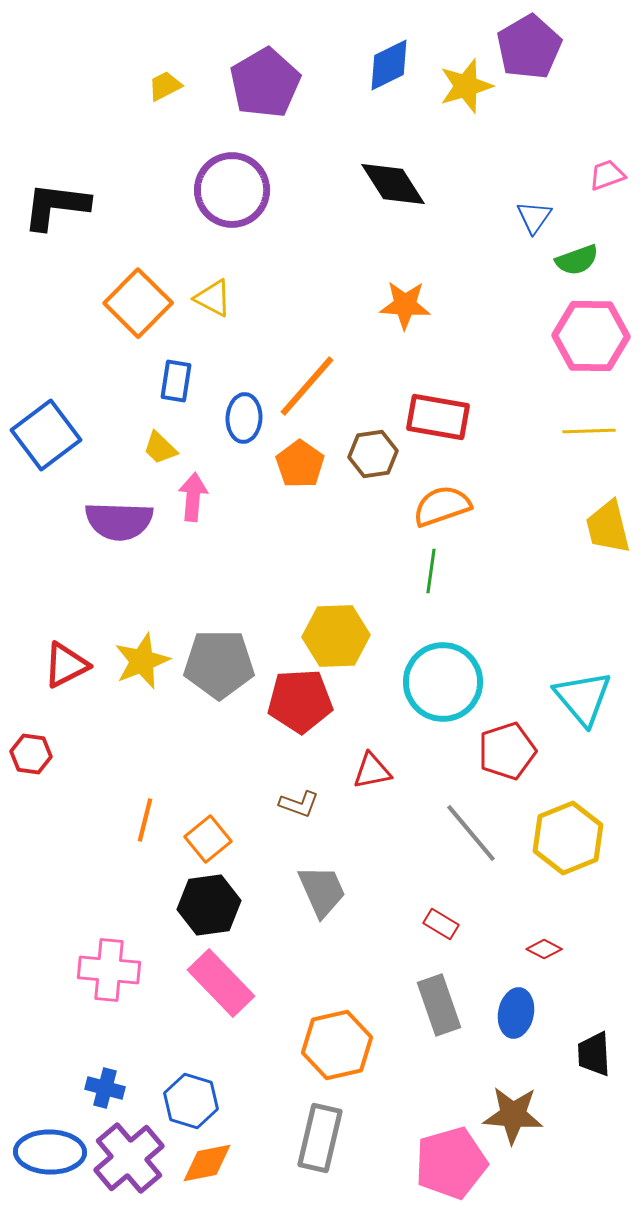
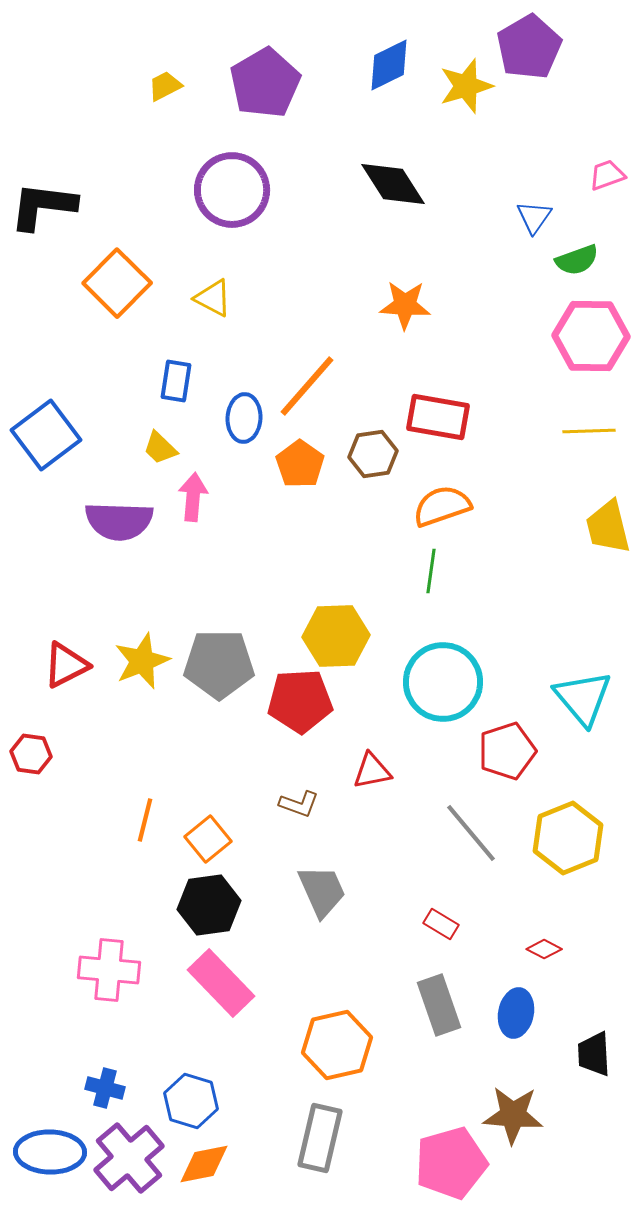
black L-shape at (56, 206): moved 13 px left
orange square at (138, 303): moved 21 px left, 20 px up
orange diamond at (207, 1163): moved 3 px left, 1 px down
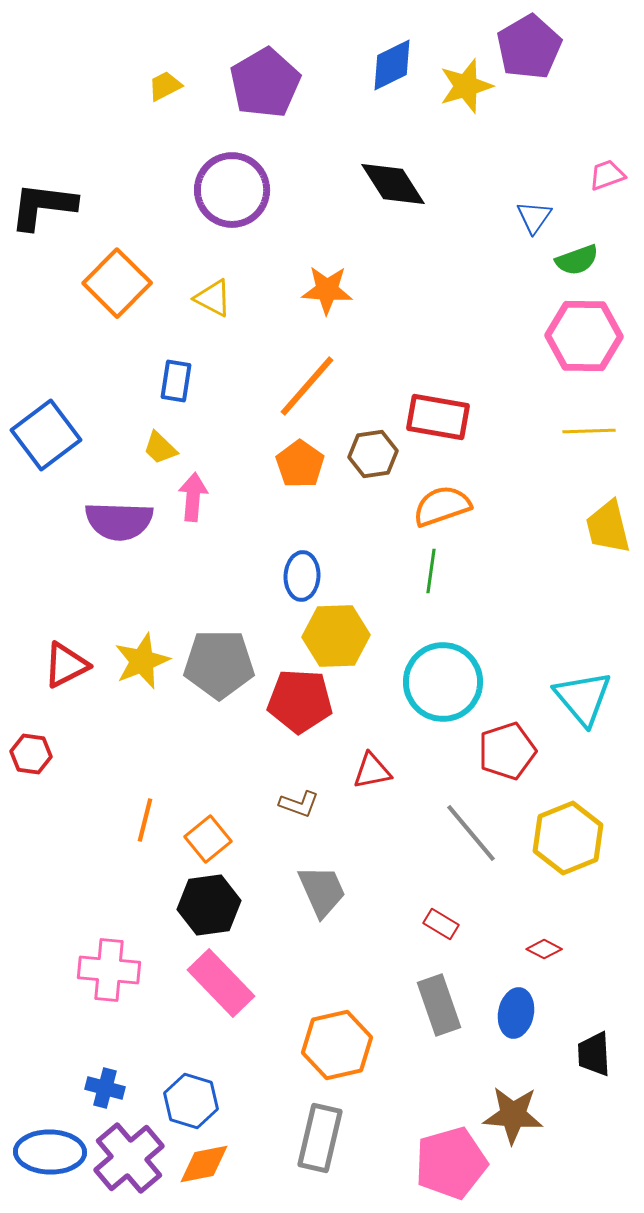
blue diamond at (389, 65): moved 3 px right
orange star at (405, 305): moved 78 px left, 15 px up
pink hexagon at (591, 336): moved 7 px left
blue ellipse at (244, 418): moved 58 px right, 158 px down
red pentagon at (300, 701): rotated 6 degrees clockwise
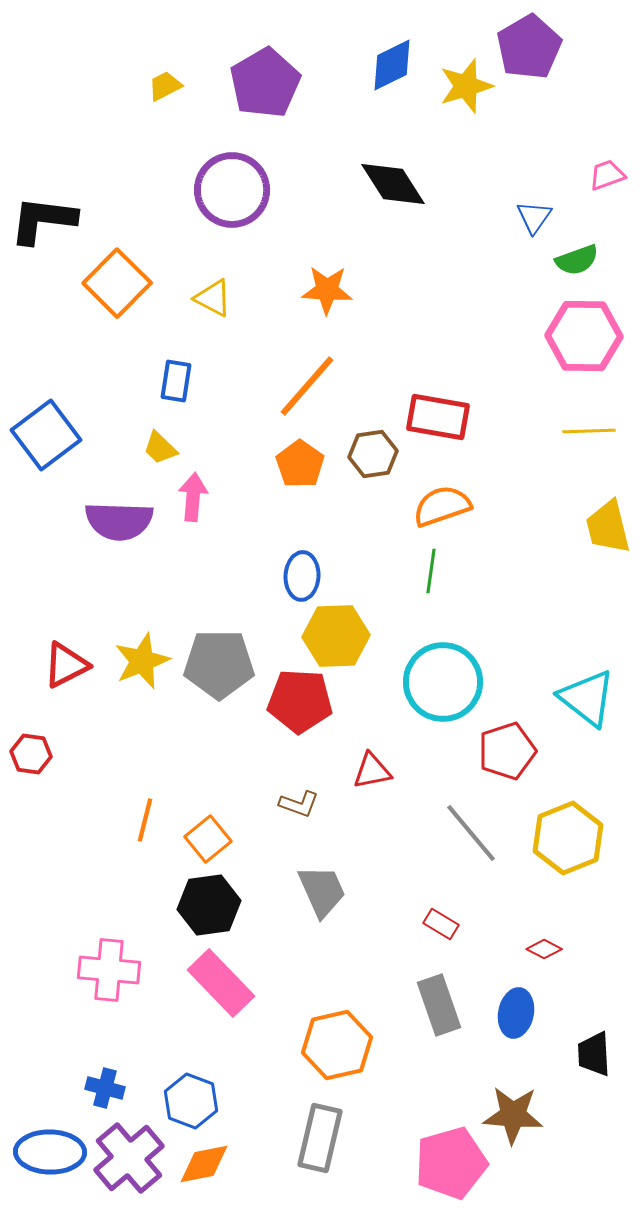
black L-shape at (43, 206): moved 14 px down
cyan triangle at (583, 698): moved 4 px right; rotated 12 degrees counterclockwise
blue hexagon at (191, 1101): rotated 4 degrees clockwise
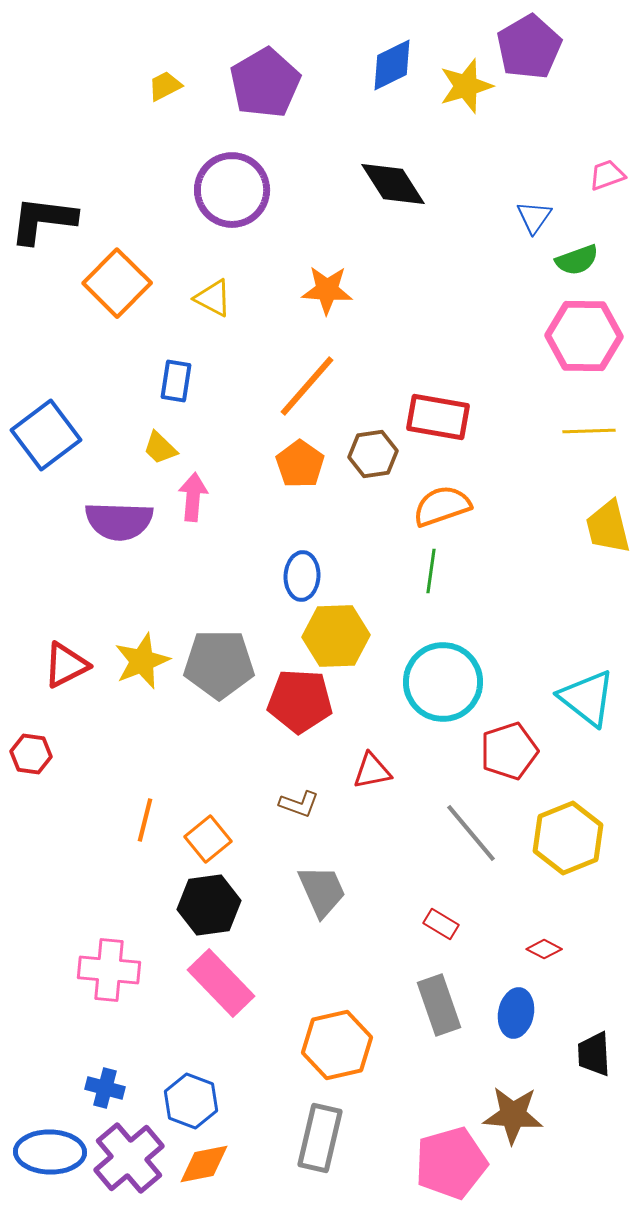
red pentagon at (507, 751): moved 2 px right
